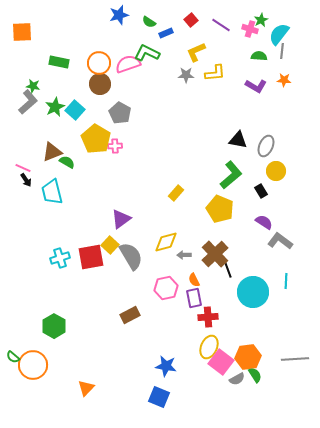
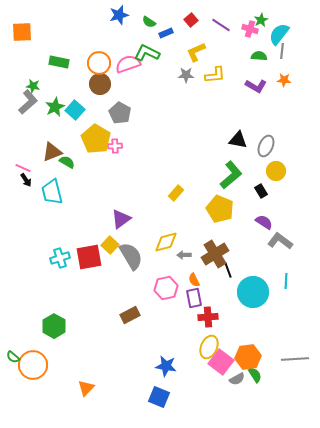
yellow L-shape at (215, 73): moved 2 px down
brown cross at (215, 254): rotated 12 degrees clockwise
red square at (91, 257): moved 2 px left
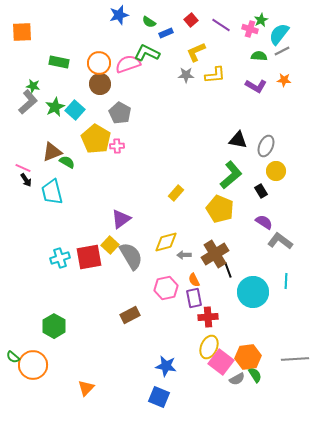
gray line at (282, 51): rotated 56 degrees clockwise
pink cross at (115, 146): moved 2 px right
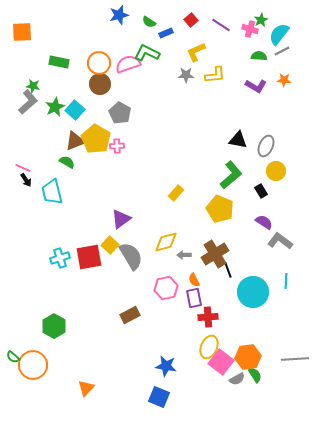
brown triangle at (52, 152): moved 23 px right, 11 px up
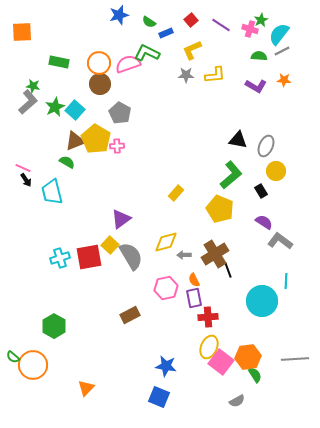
yellow L-shape at (196, 52): moved 4 px left, 2 px up
cyan circle at (253, 292): moved 9 px right, 9 px down
gray semicircle at (237, 379): moved 22 px down
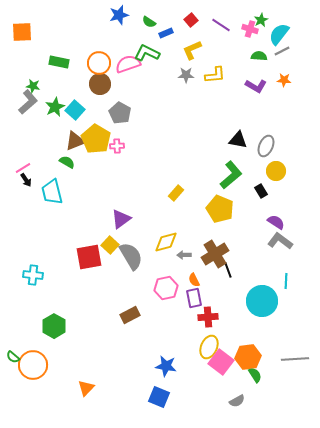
pink line at (23, 168): rotated 56 degrees counterclockwise
purple semicircle at (264, 222): moved 12 px right
cyan cross at (60, 258): moved 27 px left, 17 px down; rotated 24 degrees clockwise
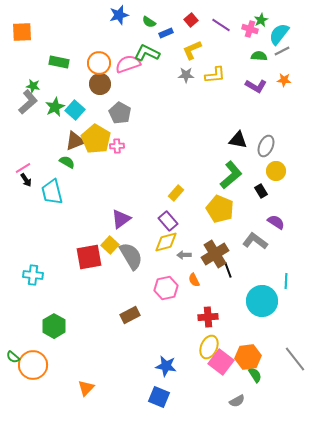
gray L-shape at (280, 241): moved 25 px left
purple rectangle at (194, 298): moved 26 px left, 77 px up; rotated 30 degrees counterclockwise
gray line at (295, 359): rotated 56 degrees clockwise
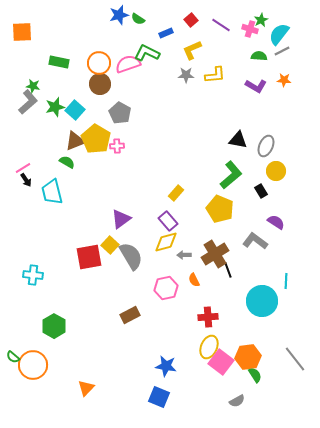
green semicircle at (149, 22): moved 11 px left, 3 px up
green star at (55, 107): rotated 12 degrees clockwise
